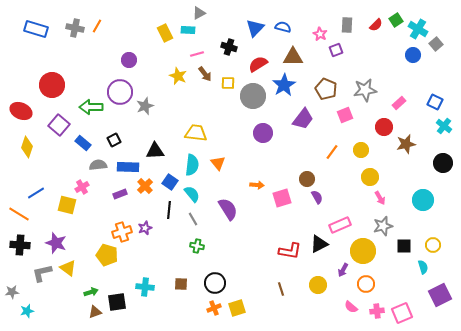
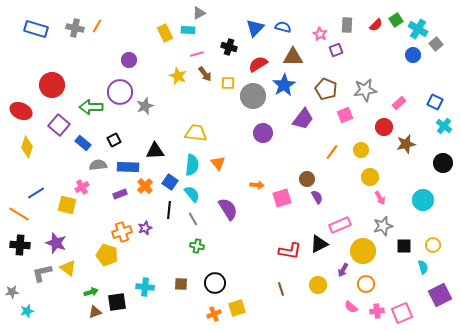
orange cross at (214, 308): moved 6 px down
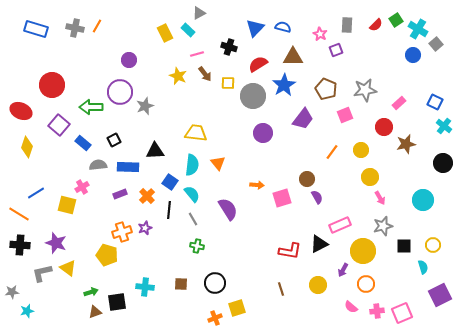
cyan rectangle at (188, 30): rotated 40 degrees clockwise
orange cross at (145, 186): moved 2 px right, 10 px down
orange cross at (214, 314): moved 1 px right, 4 px down
